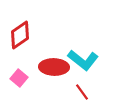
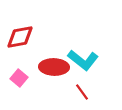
red diamond: moved 2 px down; rotated 24 degrees clockwise
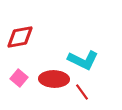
cyan L-shape: rotated 12 degrees counterclockwise
red ellipse: moved 12 px down
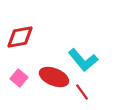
cyan L-shape: rotated 24 degrees clockwise
red ellipse: moved 2 px up; rotated 20 degrees clockwise
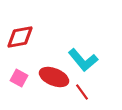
pink square: rotated 12 degrees counterclockwise
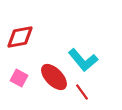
red ellipse: rotated 24 degrees clockwise
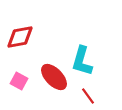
cyan L-shape: moved 1 px left, 1 px down; rotated 56 degrees clockwise
pink square: moved 3 px down
red line: moved 6 px right, 4 px down
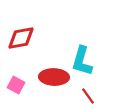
red diamond: moved 1 px right, 1 px down
red ellipse: rotated 44 degrees counterclockwise
pink square: moved 3 px left, 4 px down
